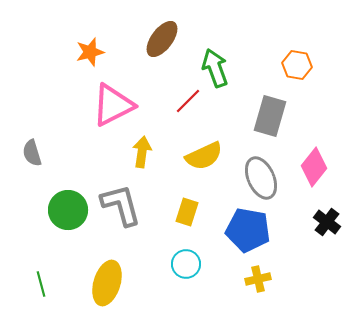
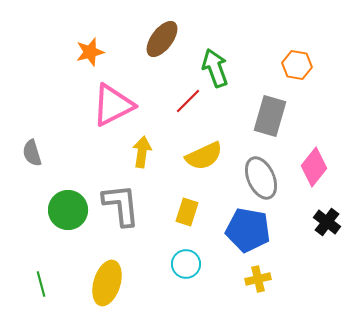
gray L-shape: rotated 9 degrees clockwise
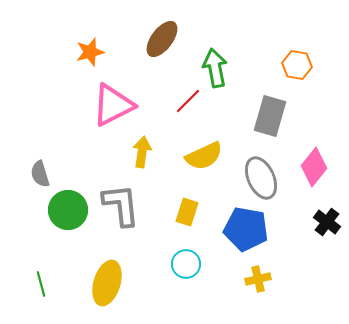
green arrow: rotated 9 degrees clockwise
gray semicircle: moved 8 px right, 21 px down
blue pentagon: moved 2 px left, 1 px up
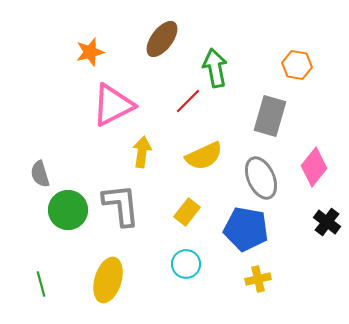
yellow rectangle: rotated 20 degrees clockwise
yellow ellipse: moved 1 px right, 3 px up
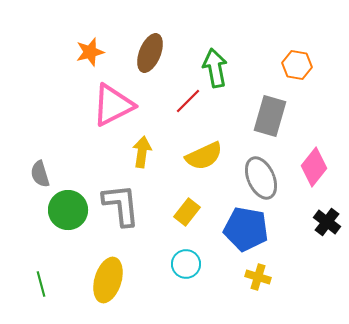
brown ellipse: moved 12 px left, 14 px down; rotated 15 degrees counterclockwise
yellow cross: moved 2 px up; rotated 30 degrees clockwise
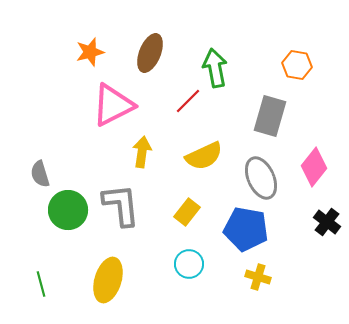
cyan circle: moved 3 px right
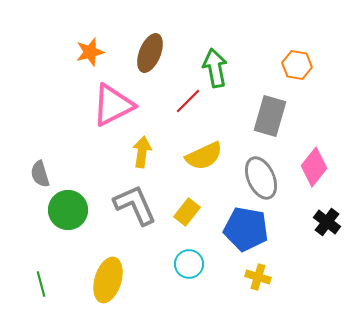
gray L-shape: moved 14 px right; rotated 18 degrees counterclockwise
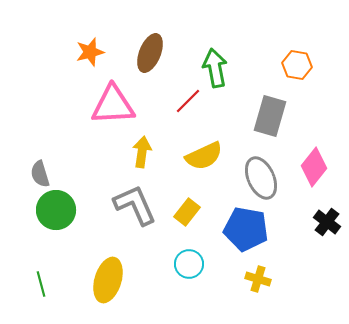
pink triangle: rotated 24 degrees clockwise
green circle: moved 12 px left
yellow cross: moved 2 px down
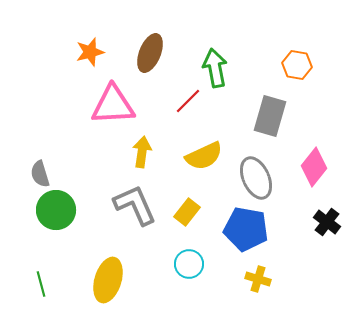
gray ellipse: moved 5 px left
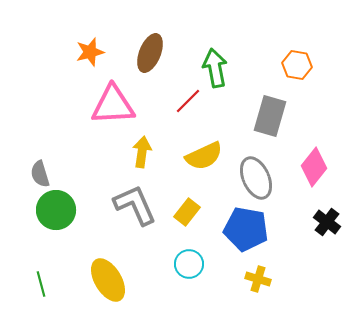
yellow ellipse: rotated 48 degrees counterclockwise
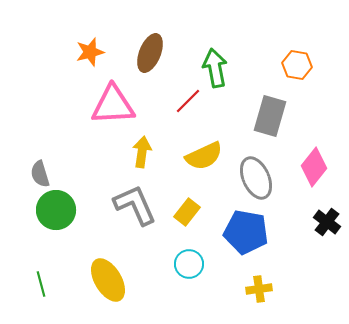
blue pentagon: moved 3 px down
yellow cross: moved 1 px right, 10 px down; rotated 25 degrees counterclockwise
